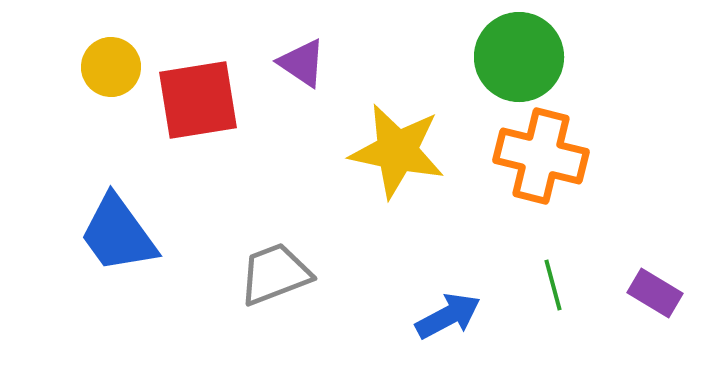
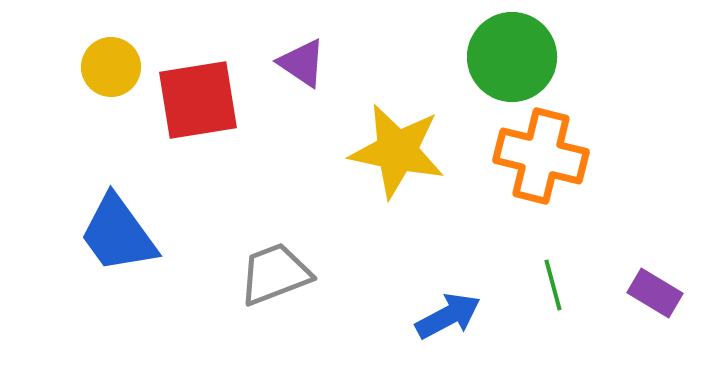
green circle: moved 7 px left
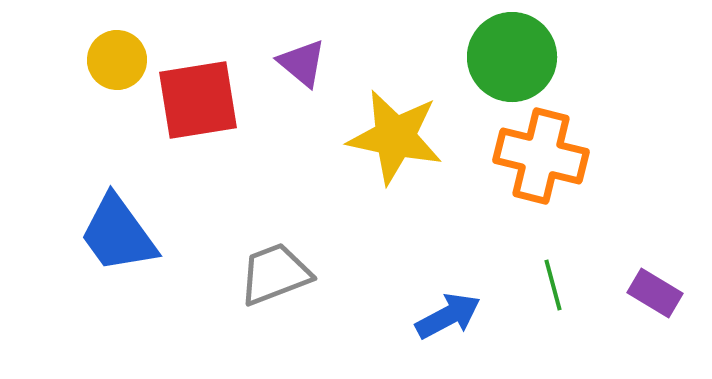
purple triangle: rotated 6 degrees clockwise
yellow circle: moved 6 px right, 7 px up
yellow star: moved 2 px left, 14 px up
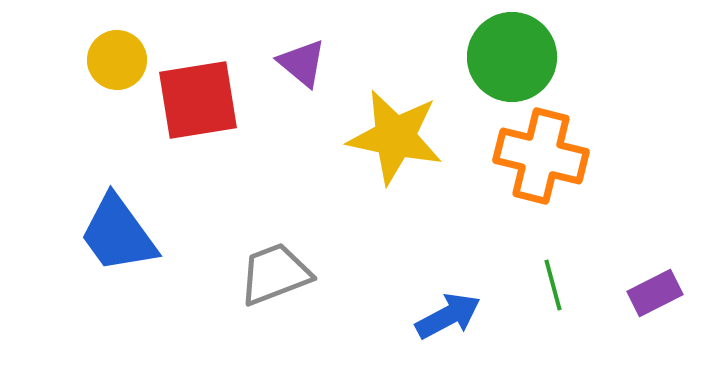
purple rectangle: rotated 58 degrees counterclockwise
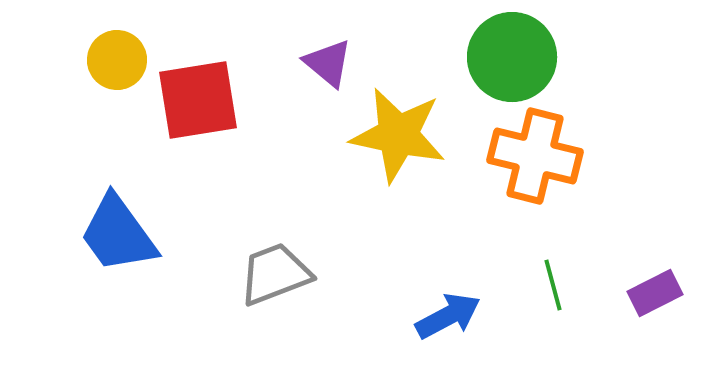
purple triangle: moved 26 px right
yellow star: moved 3 px right, 2 px up
orange cross: moved 6 px left
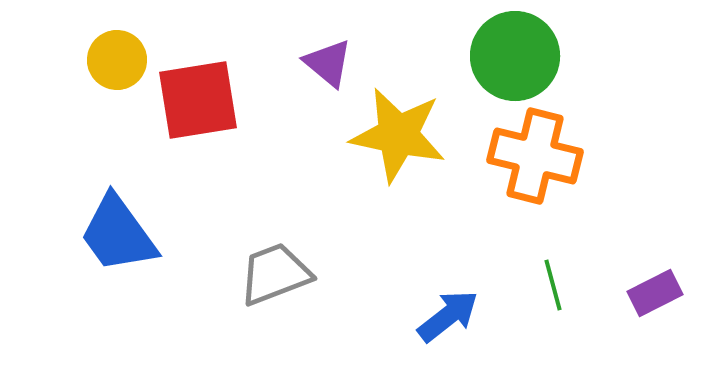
green circle: moved 3 px right, 1 px up
blue arrow: rotated 10 degrees counterclockwise
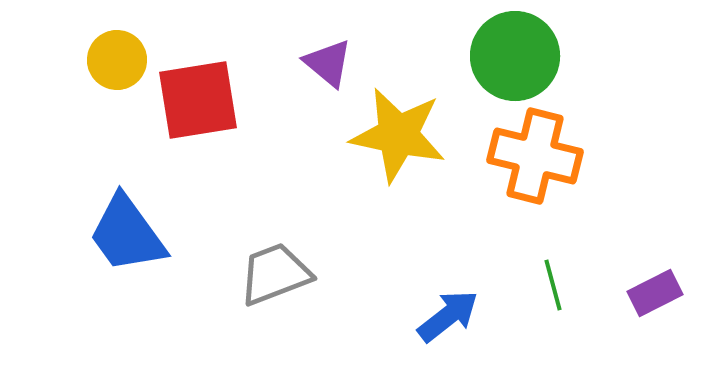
blue trapezoid: moved 9 px right
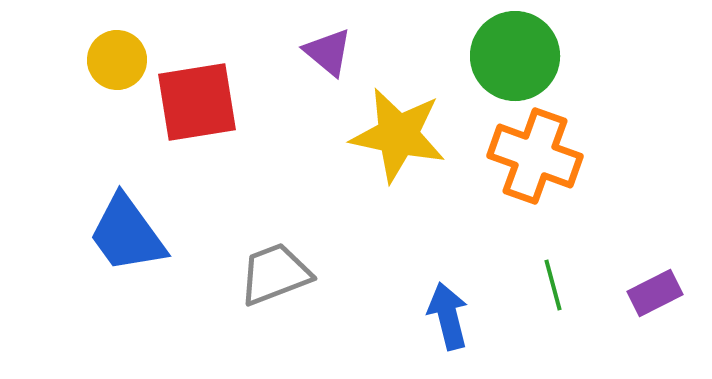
purple triangle: moved 11 px up
red square: moved 1 px left, 2 px down
orange cross: rotated 6 degrees clockwise
blue arrow: rotated 66 degrees counterclockwise
